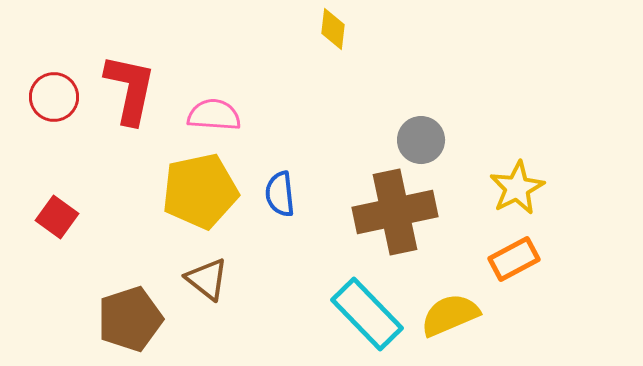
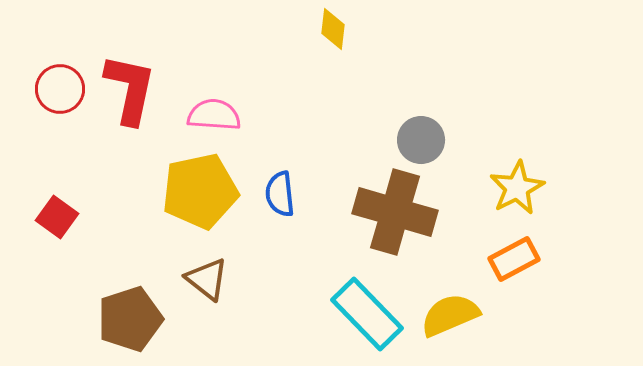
red circle: moved 6 px right, 8 px up
brown cross: rotated 28 degrees clockwise
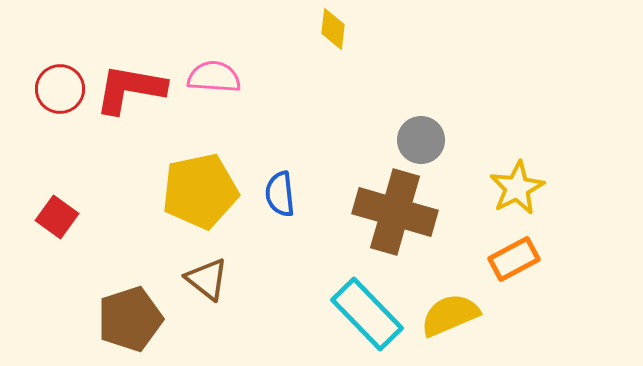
red L-shape: rotated 92 degrees counterclockwise
pink semicircle: moved 38 px up
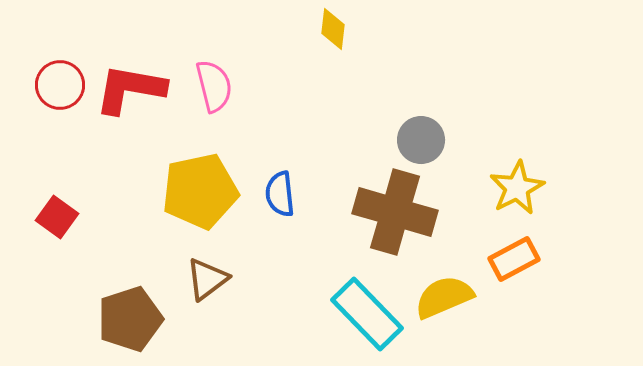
pink semicircle: moved 9 px down; rotated 72 degrees clockwise
red circle: moved 4 px up
brown triangle: rotated 45 degrees clockwise
yellow semicircle: moved 6 px left, 18 px up
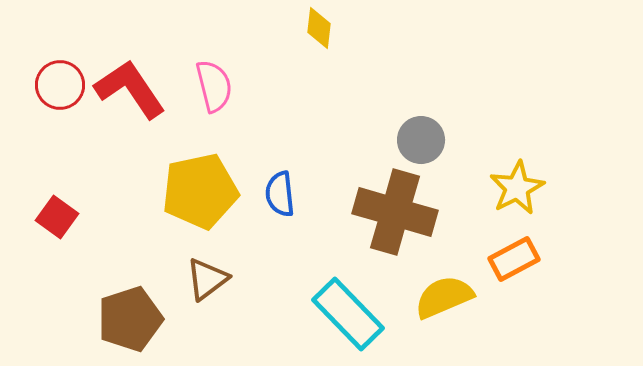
yellow diamond: moved 14 px left, 1 px up
red L-shape: rotated 46 degrees clockwise
cyan rectangle: moved 19 px left
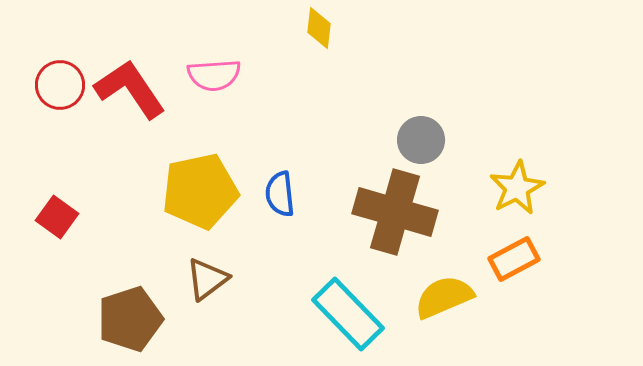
pink semicircle: moved 11 px up; rotated 100 degrees clockwise
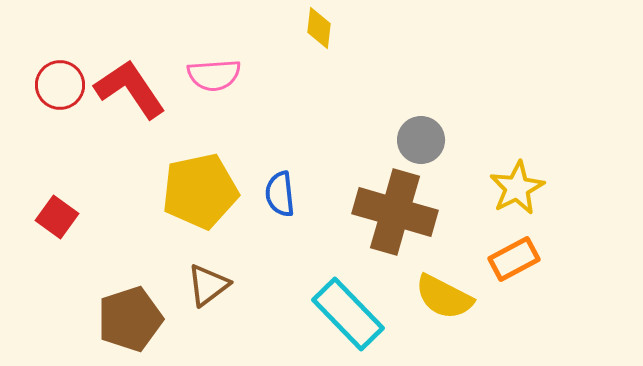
brown triangle: moved 1 px right, 6 px down
yellow semicircle: rotated 130 degrees counterclockwise
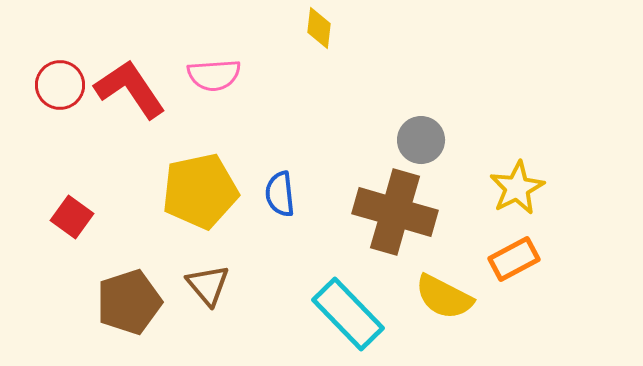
red square: moved 15 px right
brown triangle: rotated 33 degrees counterclockwise
brown pentagon: moved 1 px left, 17 px up
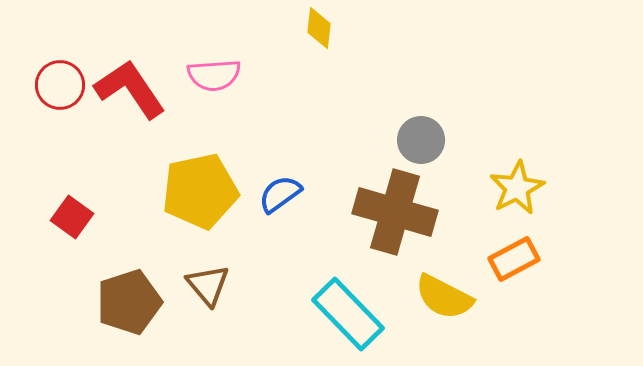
blue semicircle: rotated 60 degrees clockwise
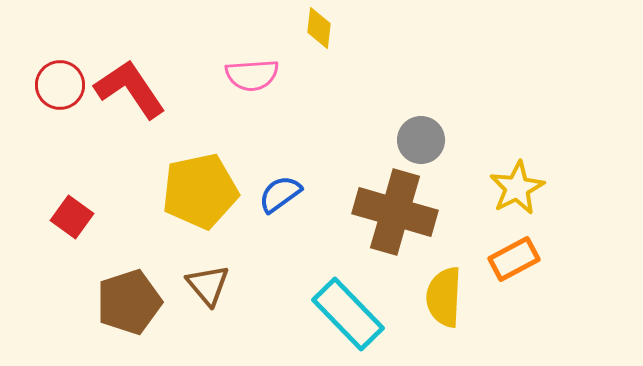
pink semicircle: moved 38 px right
yellow semicircle: rotated 66 degrees clockwise
